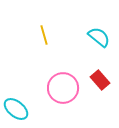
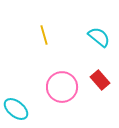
pink circle: moved 1 px left, 1 px up
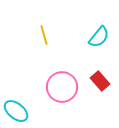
cyan semicircle: rotated 90 degrees clockwise
red rectangle: moved 1 px down
cyan ellipse: moved 2 px down
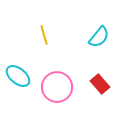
red rectangle: moved 3 px down
pink circle: moved 5 px left
cyan ellipse: moved 2 px right, 35 px up
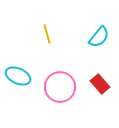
yellow line: moved 3 px right, 1 px up
cyan ellipse: rotated 15 degrees counterclockwise
pink circle: moved 3 px right
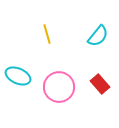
cyan semicircle: moved 1 px left, 1 px up
pink circle: moved 1 px left
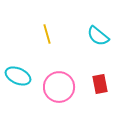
cyan semicircle: rotated 90 degrees clockwise
red rectangle: rotated 30 degrees clockwise
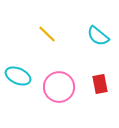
yellow line: rotated 30 degrees counterclockwise
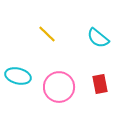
cyan semicircle: moved 2 px down
cyan ellipse: rotated 10 degrees counterclockwise
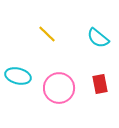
pink circle: moved 1 px down
